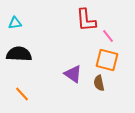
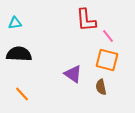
brown semicircle: moved 2 px right, 4 px down
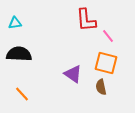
orange square: moved 1 px left, 3 px down
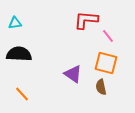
red L-shape: rotated 100 degrees clockwise
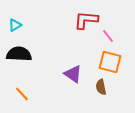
cyan triangle: moved 2 px down; rotated 24 degrees counterclockwise
orange square: moved 4 px right, 1 px up
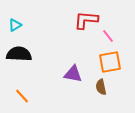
orange square: rotated 25 degrees counterclockwise
purple triangle: rotated 24 degrees counterclockwise
orange line: moved 2 px down
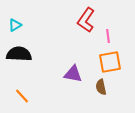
red L-shape: rotated 60 degrees counterclockwise
pink line: rotated 32 degrees clockwise
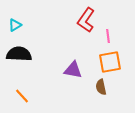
purple triangle: moved 4 px up
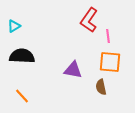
red L-shape: moved 3 px right
cyan triangle: moved 1 px left, 1 px down
black semicircle: moved 3 px right, 2 px down
orange square: rotated 15 degrees clockwise
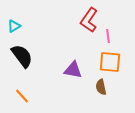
black semicircle: rotated 50 degrees clockwise
